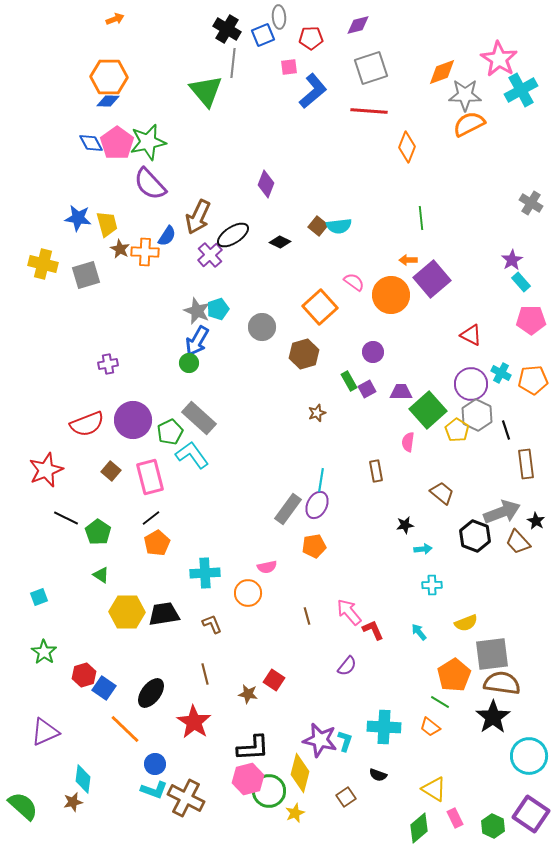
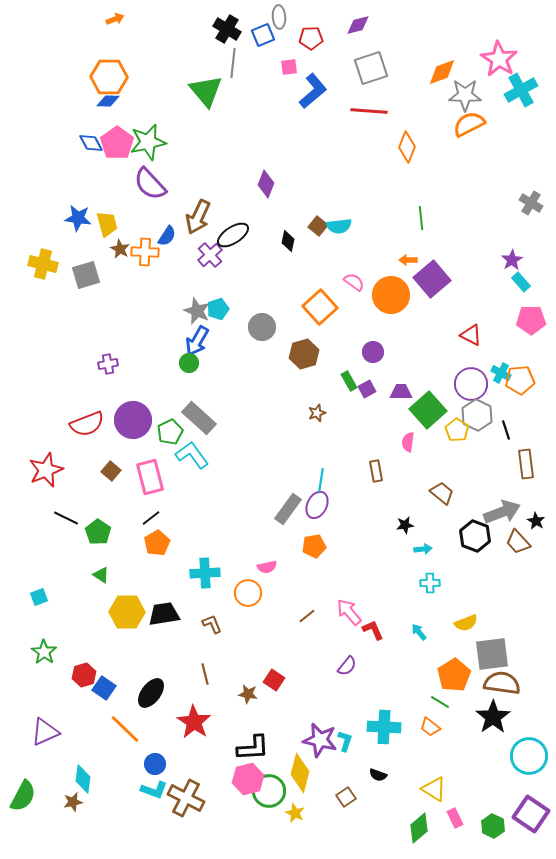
black diamond at (280, 242): moved 8 px right, 1 px up; rotated 75 degrees clockwise
orange pentagon at (533, 380): moved 13 px left
cyan cross at (432, 585): moved 2 px left, 2 px up
brown line at (307, 616): rotated 66 degrees clockwise
green semicircle at (23, 806): moved 10 px up; rotated 76 degrees clockwise
yellow star at (295, 813): rotated 24 degrees counterclockwise
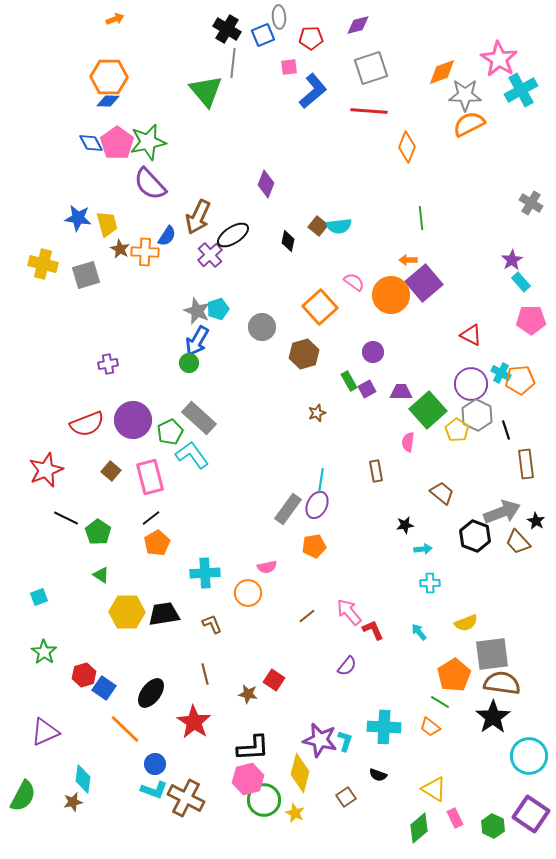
purple square at (432, 279): moved 8 px left, 4 px down
green circle at (269, 791): moved 5 px left, 9 px down
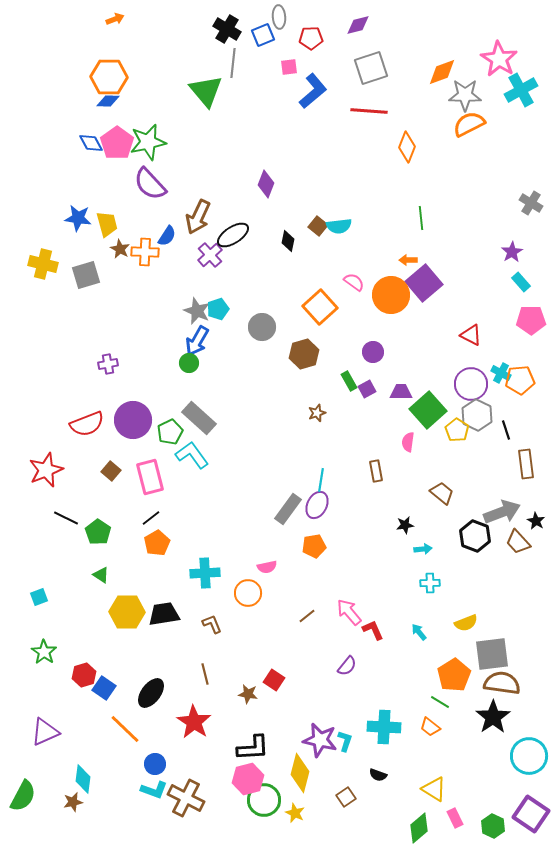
purple star at (512, 260): moved 8 px up
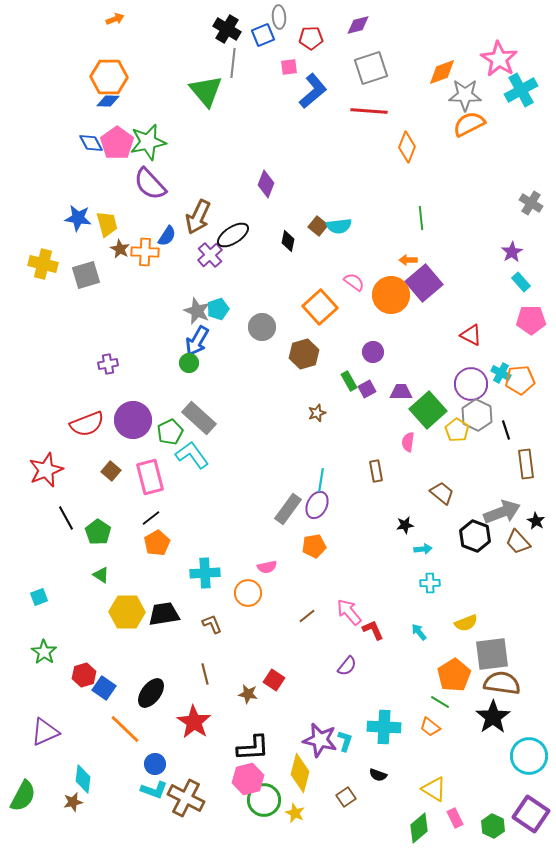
black line at (66, 518): rotated 35 degrees clockwise
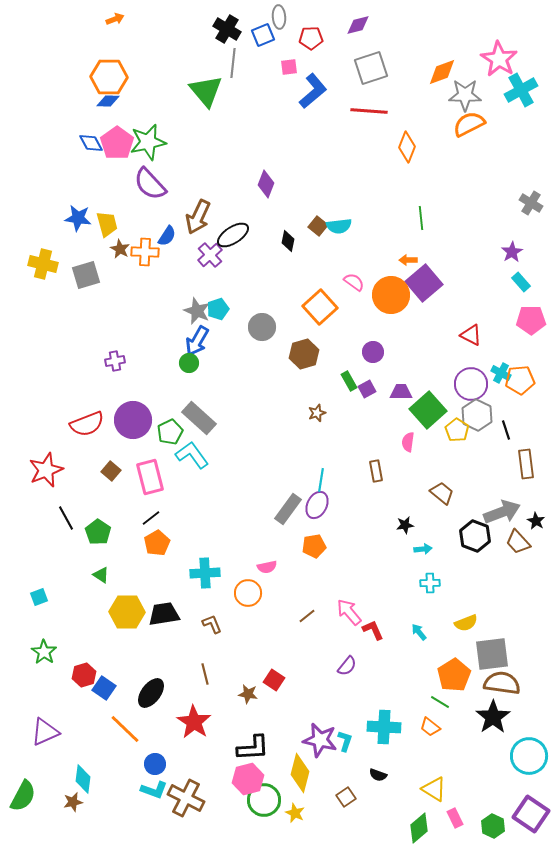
purple cross at (108, 364): moved 7 px right, 3 px up
